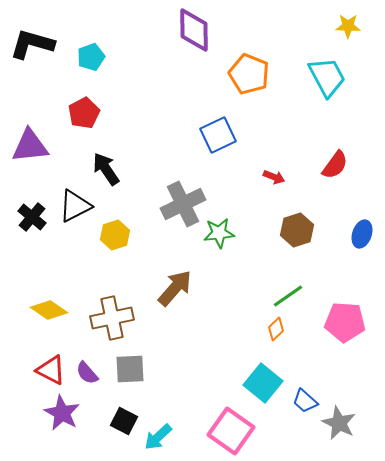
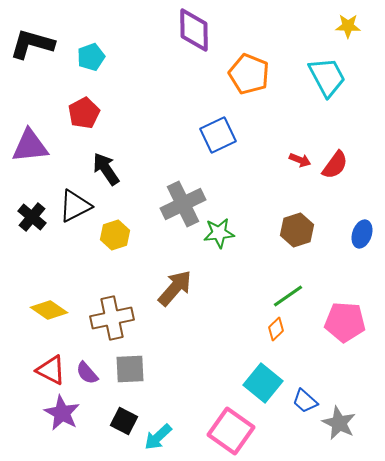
red arrow: moved 26 px right, 17 px up
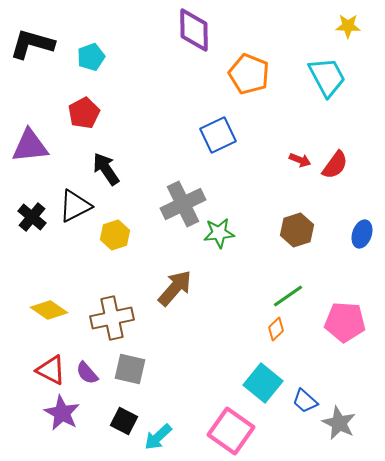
gray square: rotated 16 degrees clockwise
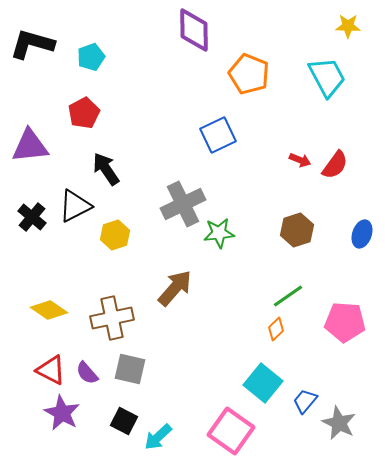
blue trapezoid: rotated 88 degrees clockwise
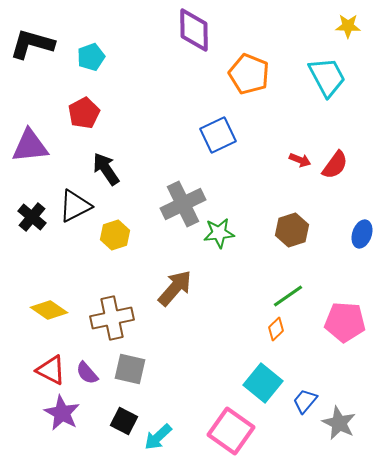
brown hexagon: moved 5 px left
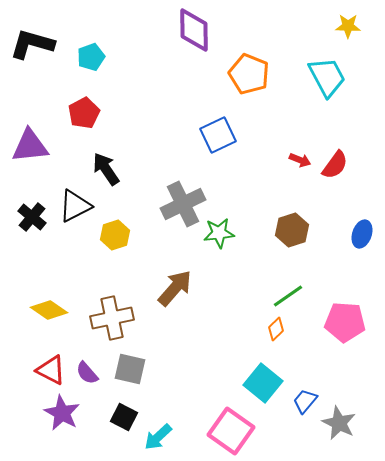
black square: moved 4 px up
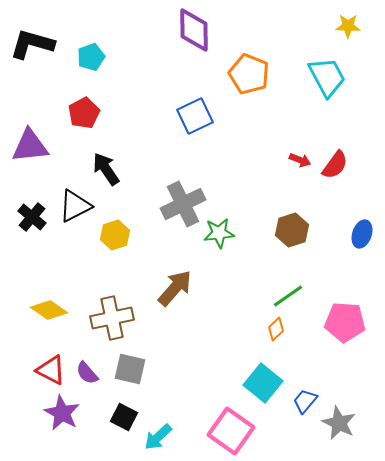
blue square: moved 23 px left, 19 px up
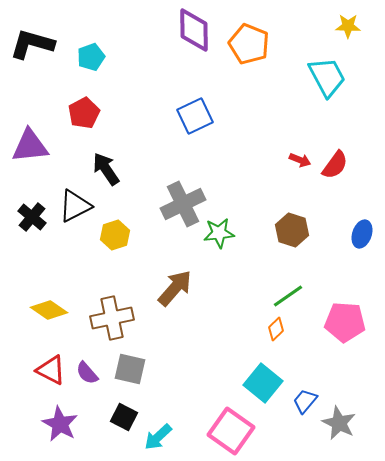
orange pentagon: moved 30 px up
brown hexagon: rotated 24 degrees counterclockwise
purple star: moved 2 px left, 11 px down
